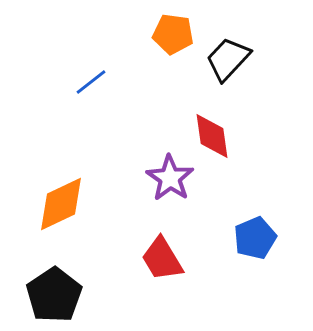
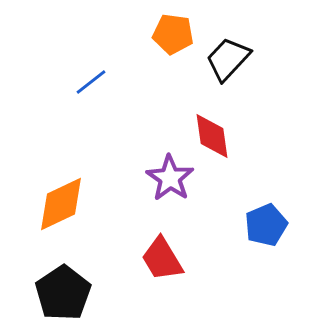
blue pentagon: moved 11 px right, 13 px up
black pentagon: moved 9 px right, 2 px up
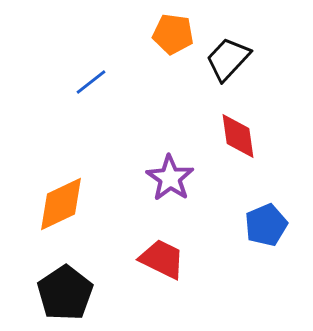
red diamond: moved 26 px right
red trapezoid: rotated 147 degrees clockwise
black pentagon: moved 2 px right
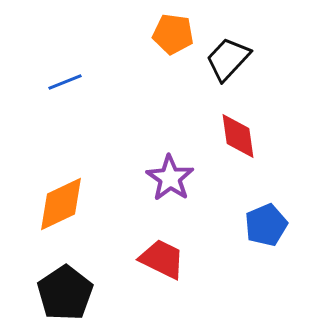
blue line: moved 26 px left; rotated 16 degrees clockwise
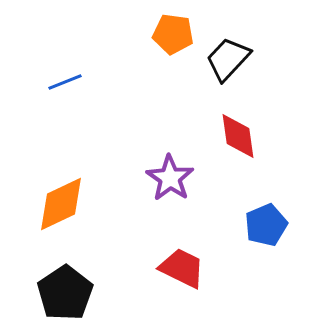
red trapezoid: moved 20 px right, 9 px down
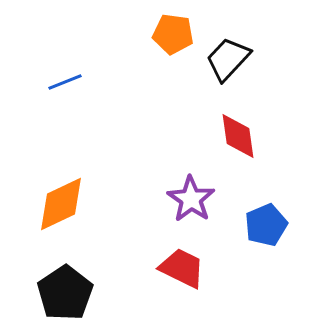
purple star: moved 21 px right, 21 px down
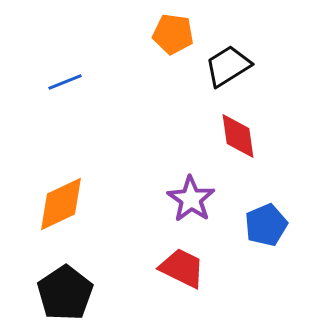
black trapezoid: moved 7 px down; rotated 15 degrees clockwise
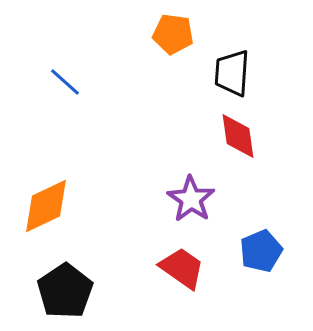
black trapezoid: moved 4 px right, 7 px down; rotated 54 degrees counterclockwise
blue line: rotated 64 degrees clockwise
orange diamond: moved 15 px left, 2 px down
blue pentagon: moved 5 px left, 26 px down
red trapezoid: rotated 9 degrees clockwise
black pentagon: moved 2 px up
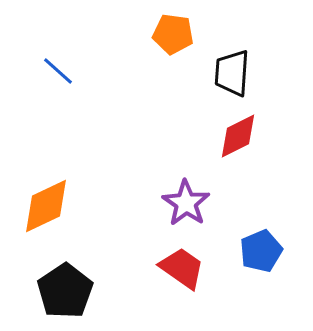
blue line: moved 7 px left, 11 px up
red diamond: rotated 72 degrees clockwise
purple star: moved 5 px left, 4 px down
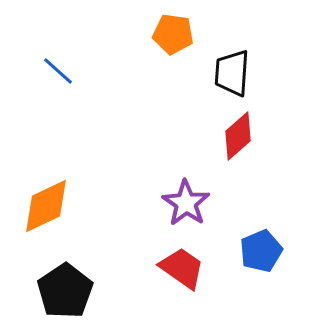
red diamond: rotated 15 degrees counterclockwise
